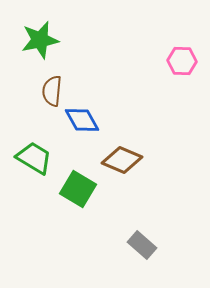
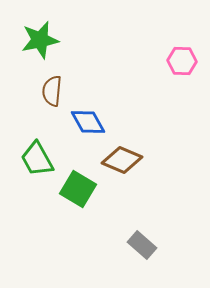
blue diamond: moved 6 px right, 2 px down
green trapezoid: moved 3 px right, 1 px down; rotated 150 degrees counterclockwise
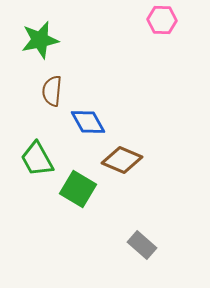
pink hexagon: moved 20 px left, 41 px up
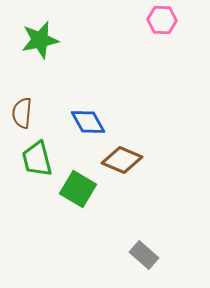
brown semicircle: moved 30 px left, 22 px down
green trapezoid: rotated 15 degrees clockwise
gray rectangle: moved 2 px right, 10 px down
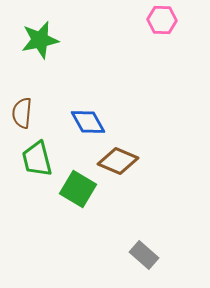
brown diamond: moved 4 px left, 1 px down
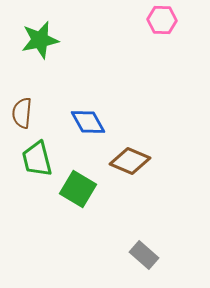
brown diamond: moved 12 px right
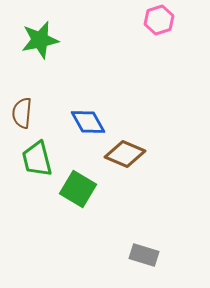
pink hexagon: moved 3 px left; rotated 20 degrees counterclockwise
brown diamond: moved 5 px left, 7 px up
gray rectangle: rotated 24 degrees counterclockwise
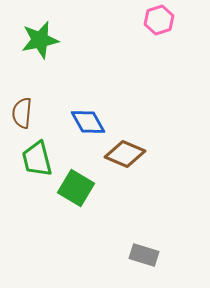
green square: moved 2 px left, 1 px up
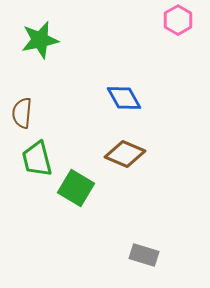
pink hexagon: moved 19 px right; rotated 12 degrees counterclockwise
blue diamond: moved 36 px right, 24 px up
